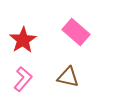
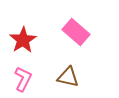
pink L-shape: rotated 15 degrees counterclockwise
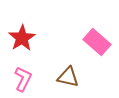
pink rectangle: moved 21 px right, 10 px down
red star: moved 1 px left, 2 px up
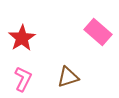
pink rectangle: moved 1 px right, 10 px up
brown triangle: rotated 30 degrees counterclockwise
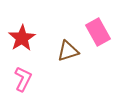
pink rectangle: rotated 20 degrees clockwise
brown triangle: moved 26 px up
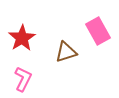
pink rectangle: moved 1 px up
brown triangle: moved 2 px left, 1 px down
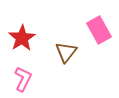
pink rectangle: moved 1 px right, 1 px up
brown triangle: rotated 35 degrees counterclockwise
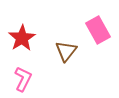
pink rectangle: moved 1 px left
brown triangle: moved 1 px up
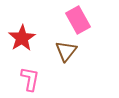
pink rectangle: moved 20 px left, 10 px up
pink L-shape: moved 7 px right; rotated 15 degrees counterclockwise
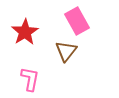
pink rectangle: moved 1 px left, 1 px down
red star: moved 3 px right, 6 px up
